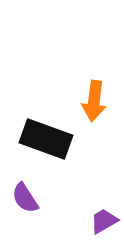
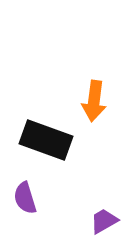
black rectangle: moved 1 px down
purple semicircle: rotated 16 degrees clockwise
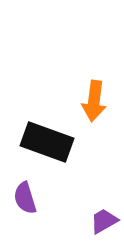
black rectangle: moved 1 px right, 2 px down
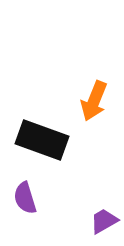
orange arrow: rotated 15 degrees clockwise
black rectangle: moved 5 px left, 2 px up
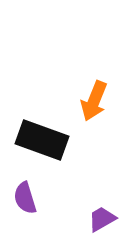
purple trapezoid: moved 2 px left, 2 px up
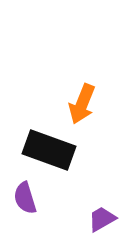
orange arrow: moved 12 px left, 3 px down
black rectangle: moved 7 px right, 10 px down
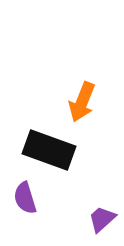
orange arrow: moved 2 px up
purple trapezoid: rotated 12 degrees counterclockwise
